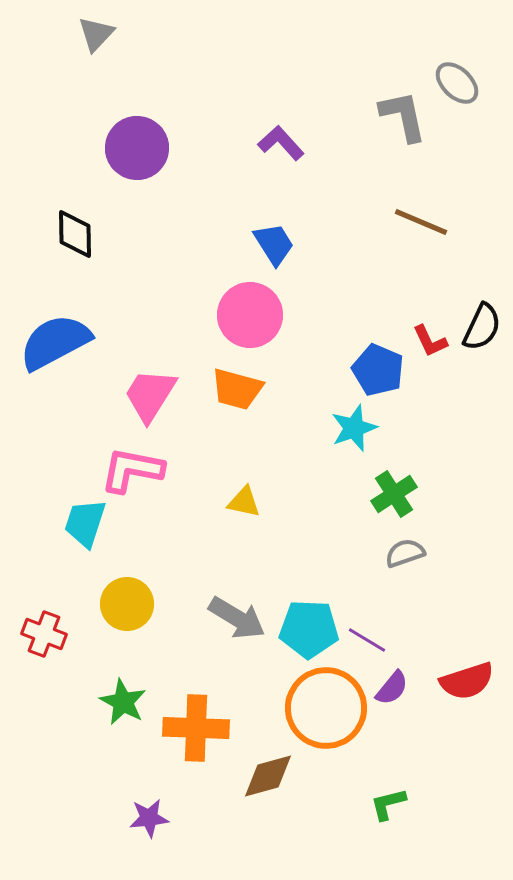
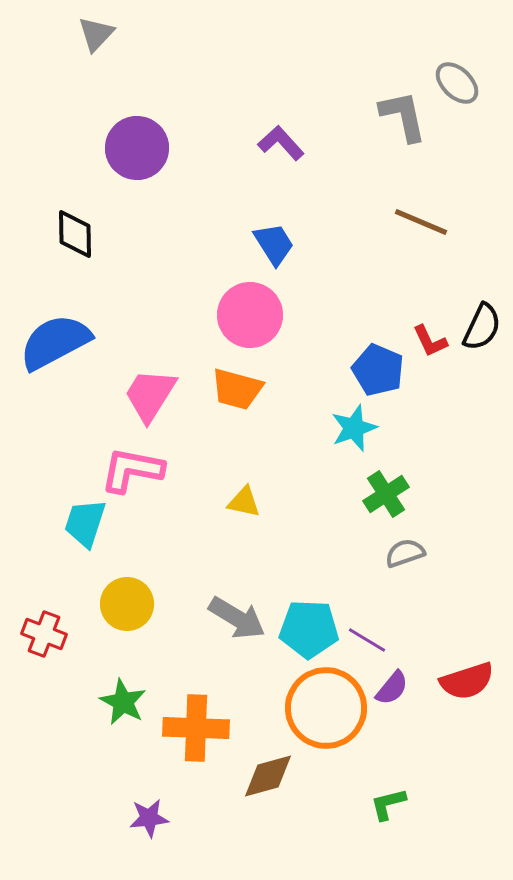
green cross: moved 8 px left
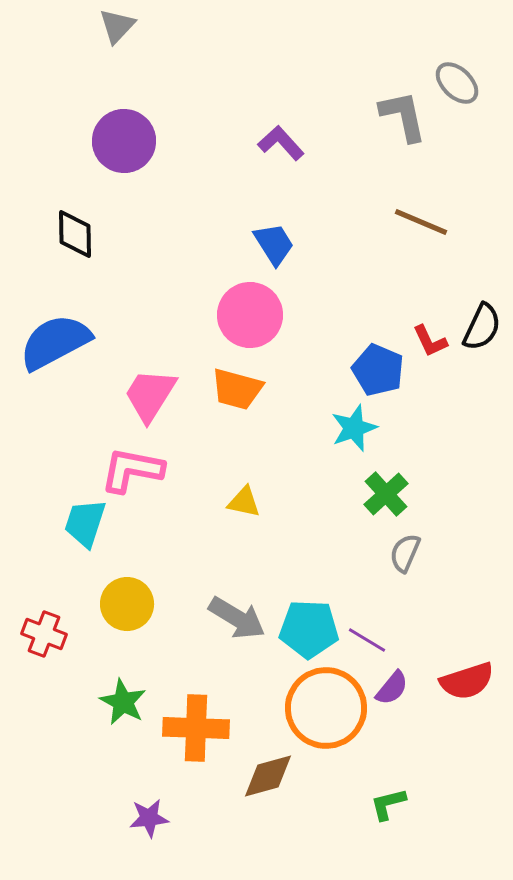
gray triangle: moved 21 px right, 8 px up
purple circle: moved 13 px left, 7 px up
green cross: rotated 9 degrees counterclockwise
gray semicircle: rotated 48 degrees counterclockwise
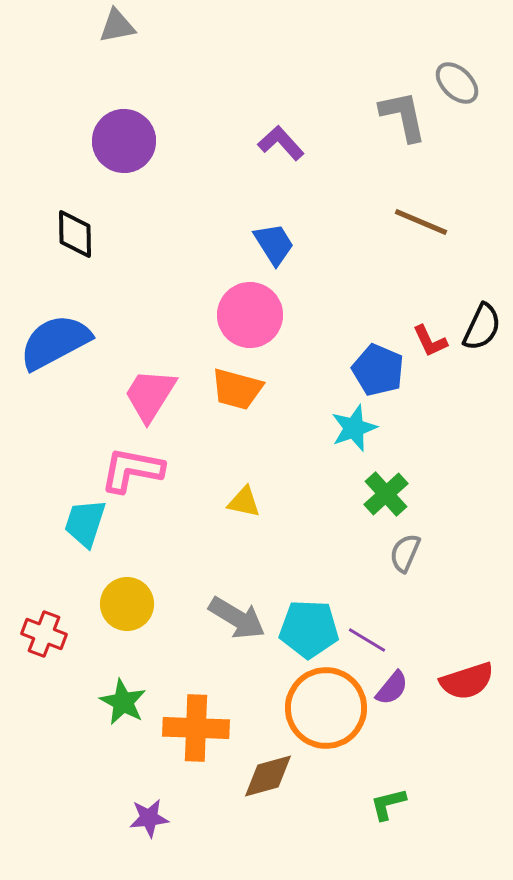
gray triangle: rotated 36 degrees clockwise
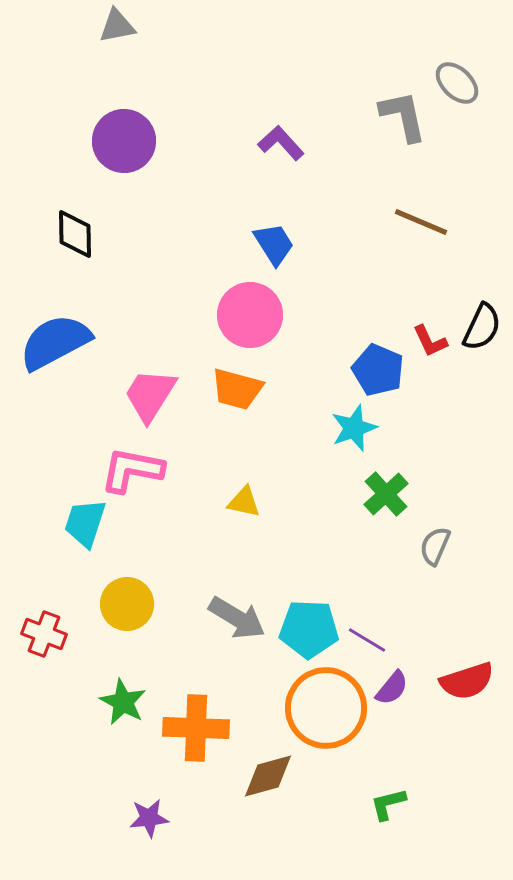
gray semicircle: moved 30 px right, 7 px up
